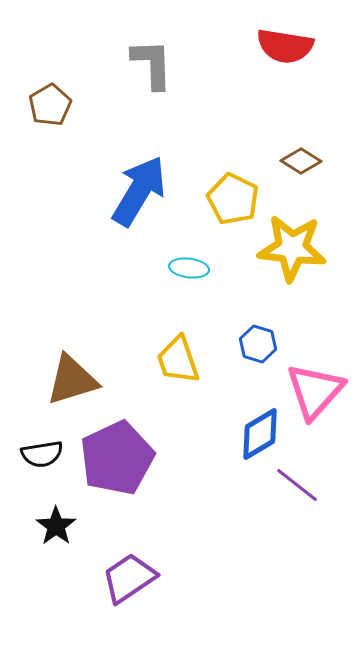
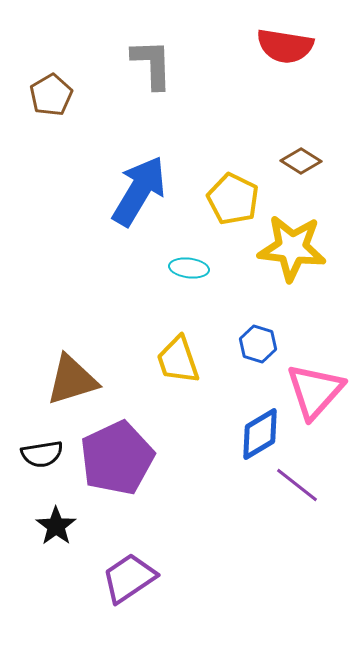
brown pentagon: moved 1 px right, 10 px up
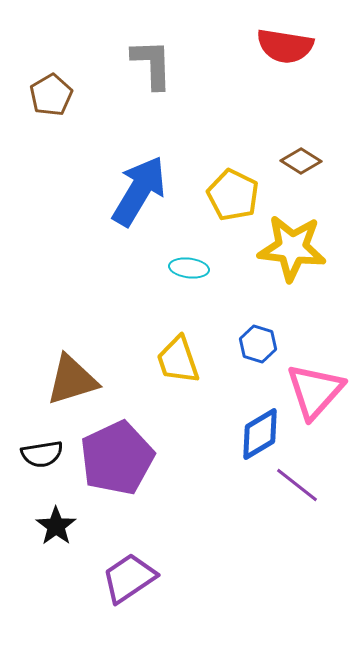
yellow pentagon: moved 4 px up
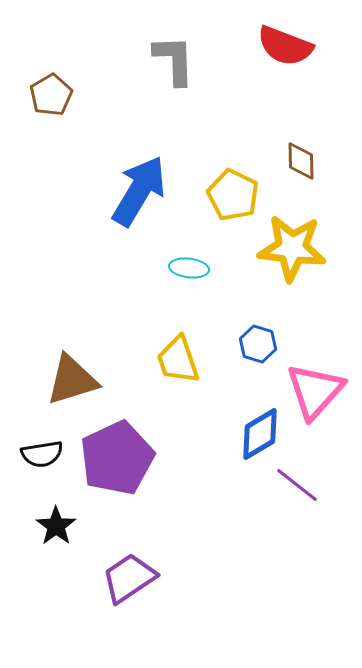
red semicircle: rotated 12 degrees clockwise
gray L-shape: moved 22 px right, 4 px up
brown diamond: rotated 57 degrees clockwise
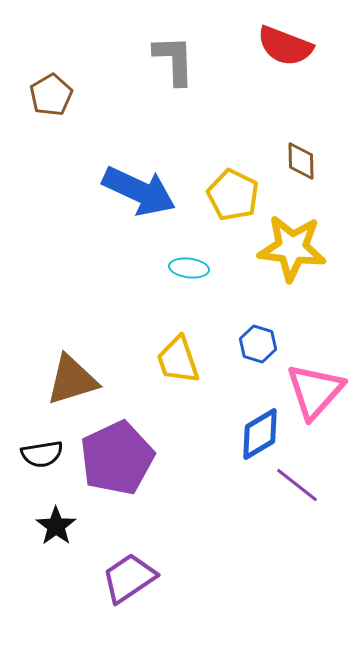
blue arrow: rotated 84 degrees clockwise
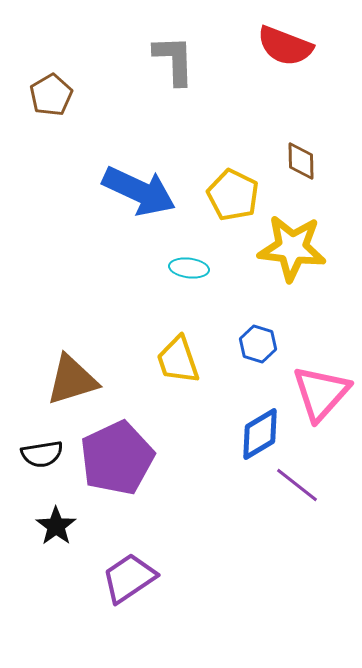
pink triangle: moved 6 px right, 2 px down
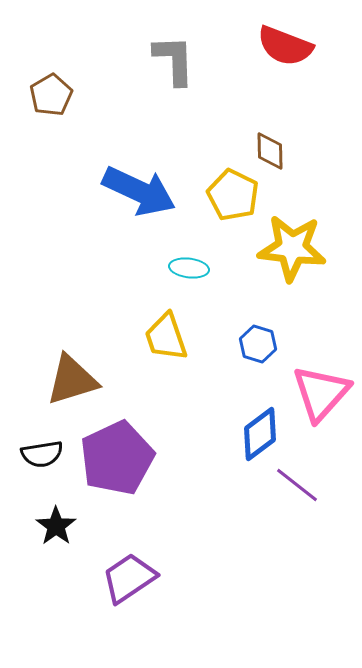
brown diamond: moved 31 px left, 10 px up
yellow trapezoid: moved 12 px left, 23 px up
blue diamond: rotated 6 degrees counterclockwise
